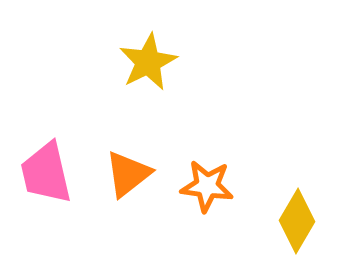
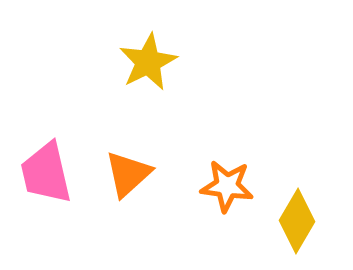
orange triangle: rotated 4 degrees counterclockwise
orange star: moved 20 px right
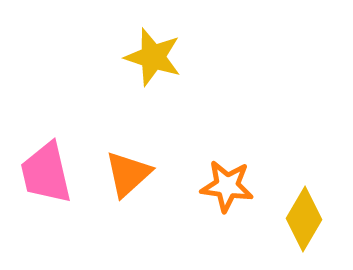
yellow star: moved 5 px right, 5 px up; rotated 28 degrees counterclockwise
yellow diamond: moved 7 px right, 2 px up
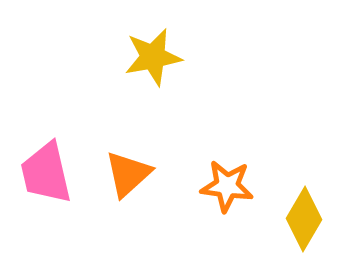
yellow star: rotated 28 degrees counterclockwise
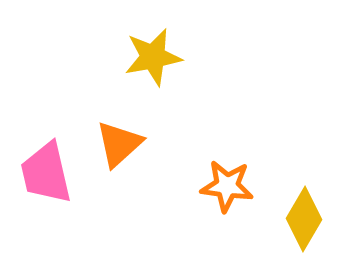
orange triangle: moved 9 px left, 30 px up
